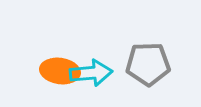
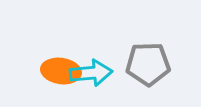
orange ellipse: moved 1 px right
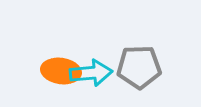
gray pentagon: moved 9 px left, 3 px down
